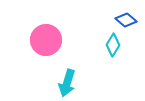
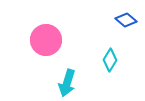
cyan diamond: moved 3 px left, 15 px down
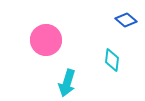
cyan diamond: moved 2 px right; rotated 25 degrees counterclockwise
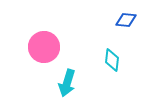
blue diamond: rotated 35 degrees counterclockwise
pink circle: moved 2 px left, 7 px down
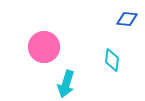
blue diamond: moved 1 px right, 1 px up
cyan arrow: moved 1 px left, 1 px down
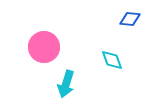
blue diamond: moved 3 px right
cyan diamond: rotated 25 degrees counterclockwise
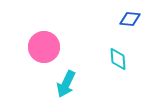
cyan diamond: moved 6 px right, 1 px up; rotated 15 degrees clockwise
cyan arrow: rotated 8 degrees clockwise
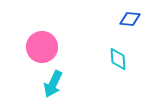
pink circle: moved 2 px left
cyan arrow: moved 13 px left
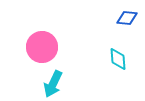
blue diamond: moved 3 px left, 1 px up
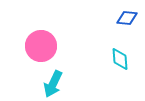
pink circle: moved 1 px left, 1 px up
cyan diamond: moved 2 px right
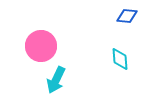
blue diamond: moved 2 px up
cyan arrow: moved 3 px right, 4 px up
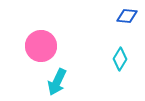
cyan diamond: rotated 35 degrees clockwise
cyan arrow: moved 1 px right, 2 px down
